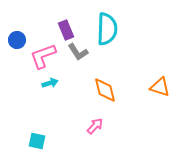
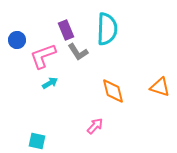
cyan arrow: rotated 14 degrees counterclockwise
orange diamond: moved 8 px right, 1 px down
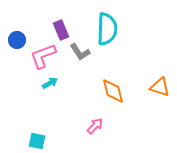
purple rectangle: moved 5 px left
gray L-shape: moved 2 px right
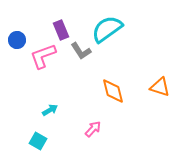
cyan semicircle: rotated 128 degrees counterclockwise
gray L-shape: moved 1 px right, 1 px up
cyan arrow: moved 27 px down
pink arrow: moved 2 px left, 3 px down
cyan square: moved 1 px right; rotated 18 degrees clockwise
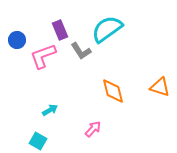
purple rectangle: moved 1 px left
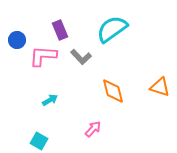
cyan semicircle: moved 5 px right
gray L-shape: moved 6 px down; rotated 10 degrees counterclockwise
pink L-shape: rotated 24 degrees clockwise
cyan arrow: moved 10 px up
cyan square: moved 1 px right
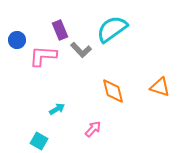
gray L-shape: moved 7 px up
cyan arrow: moved 7 px right, 9 px down
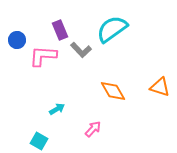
orange diamond: rotated 16 degrees counterclockwise
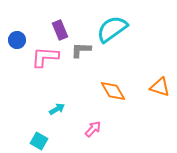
gray L-shape: rotated 135 degrees clockwise
pink L-shape: moved 2 px right, 1 px down
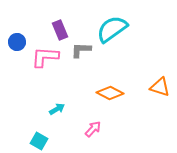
blue circle: moved 2 px down
orange diamond: moved 3 px left, 2 px down; rotated 32 degrees counterclockwise
